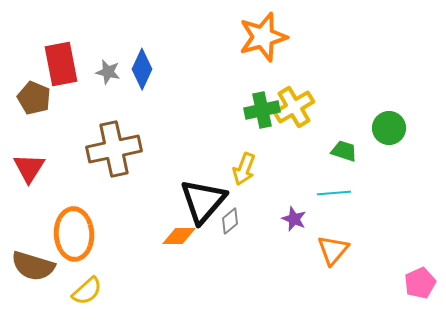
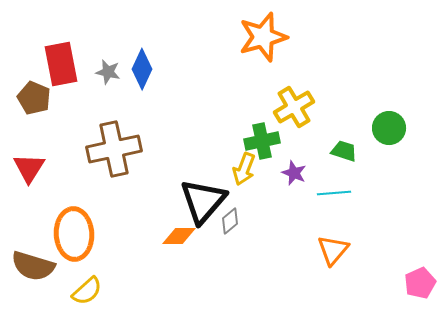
green cross: moved 31 px down
purple star: moved 46 px up
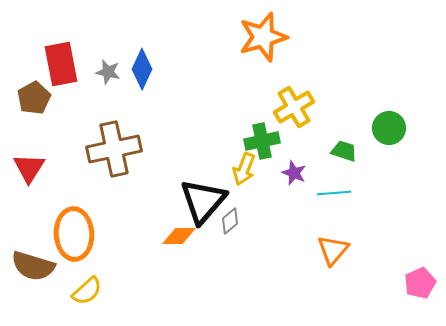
brown pentagon: rotated 20 degrees clockwise
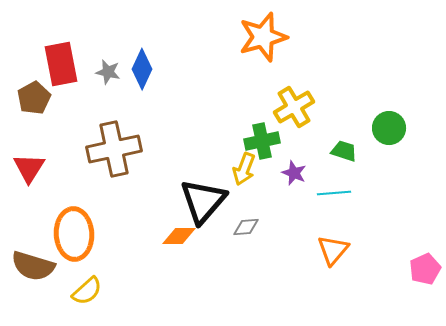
gray diamond: moved 16 px right, 6 px down; rotated 36 degrees clockwise
pink pentagon: moved 5 px right, 14 px up
